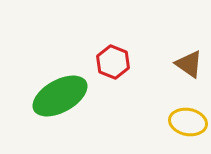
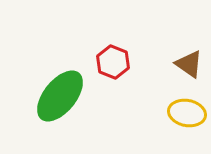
green ellipse: rotated 22 degrees counterclockwise
yellow ellipse: moved 1 px left, 9 px up
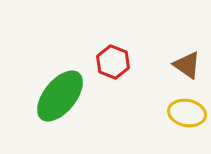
brown triangle: moved 2 px left, 1 px down
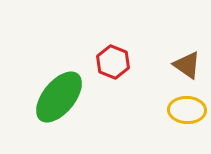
green ellipse: moved 1 px left, 1 px down
yellow ellipse: moved 3 px up; rotated 9 degrees counterclockwise
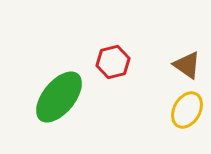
red hexagon: rotated 24 degrees clockwise
yellow ellipse: rotated 63 degrees counterclockwise
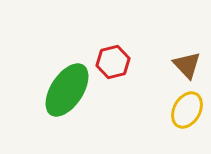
brown triangle: rotated 12 degrees clockwise
green ellipse: moved 8 px right, 7 px up; rotated 6 degrees counterclockwise
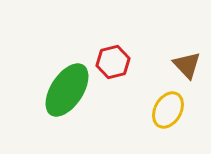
yellow ellipse: moved 19 px left
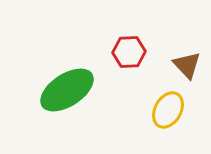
red hexagon: moved 16 px right, 10 px up; rotated 12 degrees clockwise
green ellipse: rotated 24 degrees clockwise
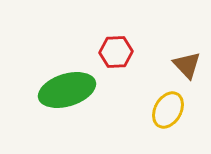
red hexagon: moved 13 px left
green ellipse: rotated 16 degrees clockwise
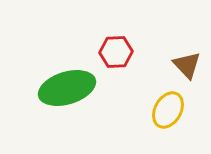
green ellipse: moved 2 px up
